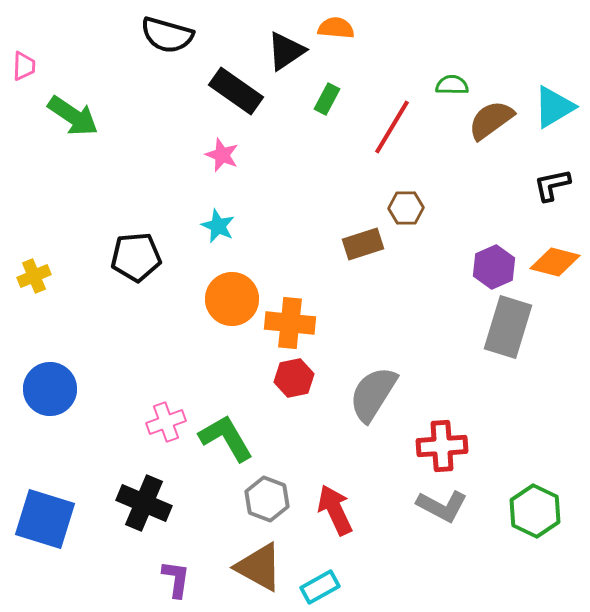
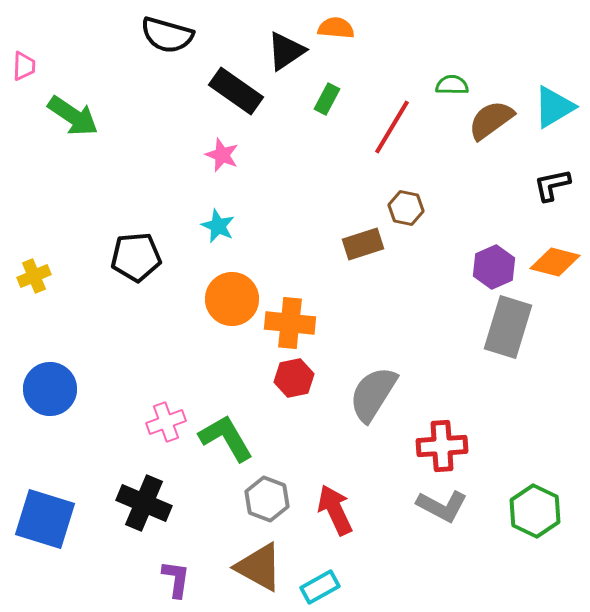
brown hexagon: rotated 12 degrees clockwise
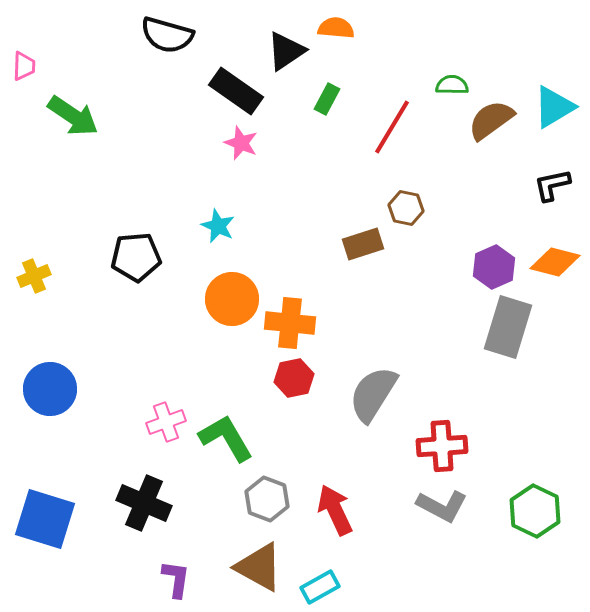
pink star: moved 19 px right, 12 px up
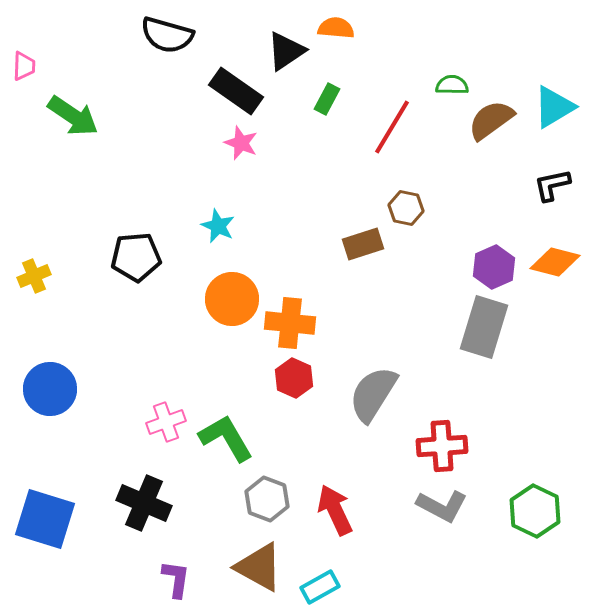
gray rectangle: moved 24 px left
red hexagon: rotated 24 degrees counterclockwise
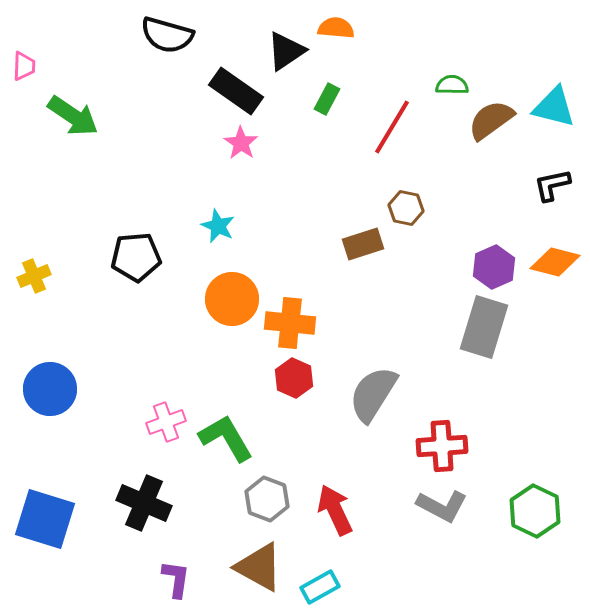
cyan triangle: rotated 45 degrees clockwise
pink star: rotated 12 degrees clockwise
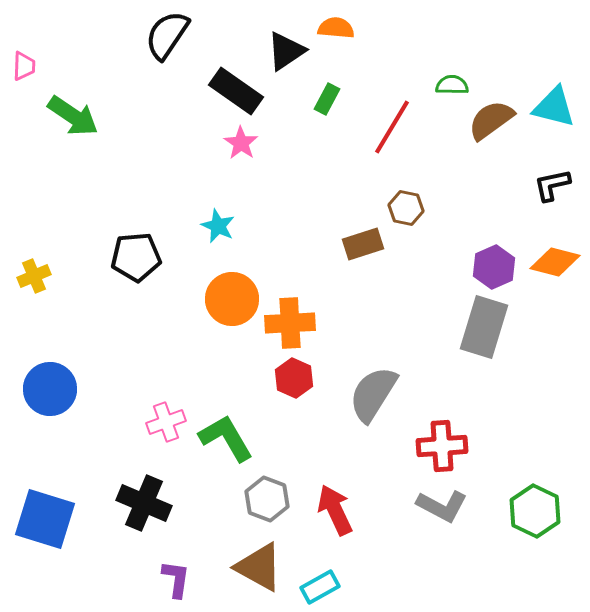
black semicircle: rotated 108 degrees clockwise
orange cross: rotated 9 degrees counterclockwise
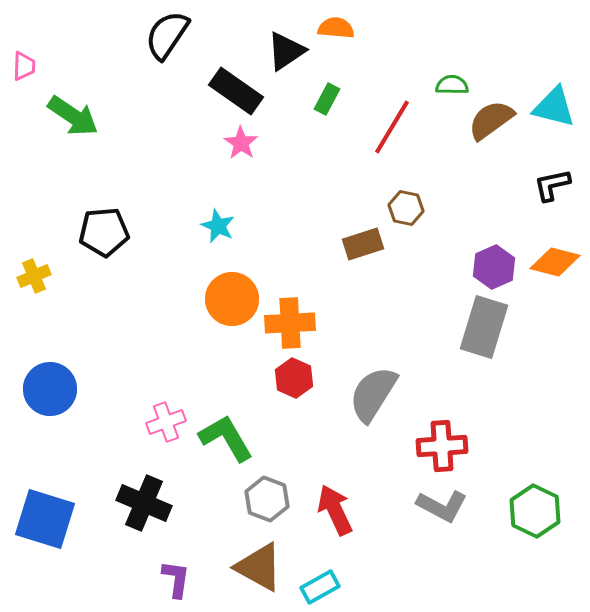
black pentagon: moved 32 px left, 25 px up
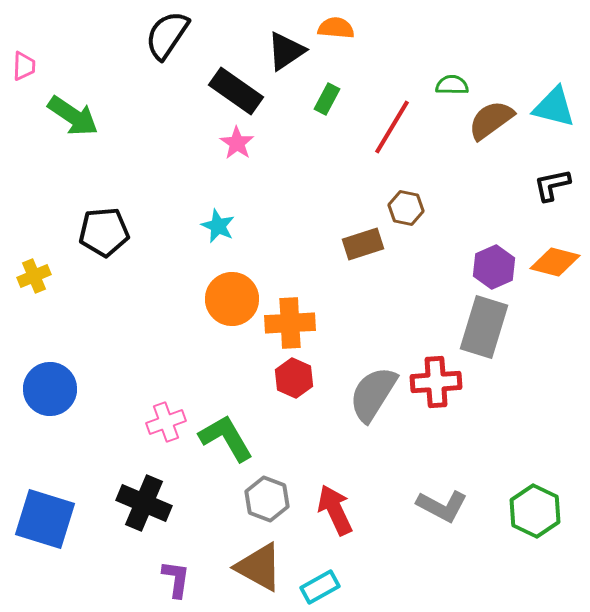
pink star: moved 4 px left
red cross: moved 6 px left, 64 px up
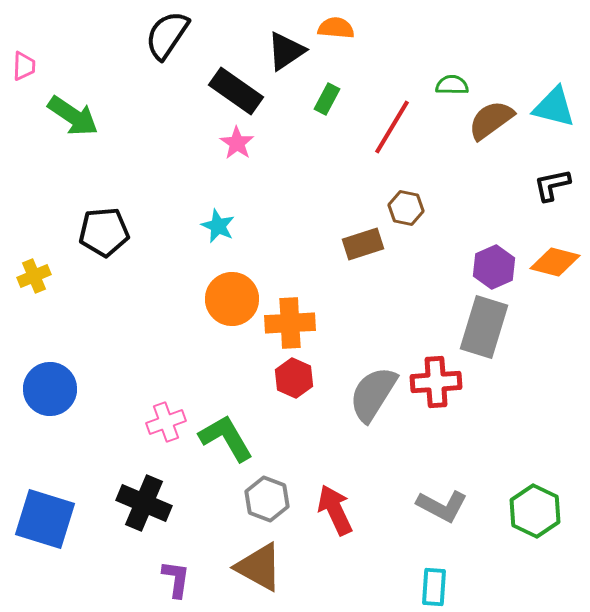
cyan rectangle: moved 114 px right; rotated 57 degrees counterclockwise
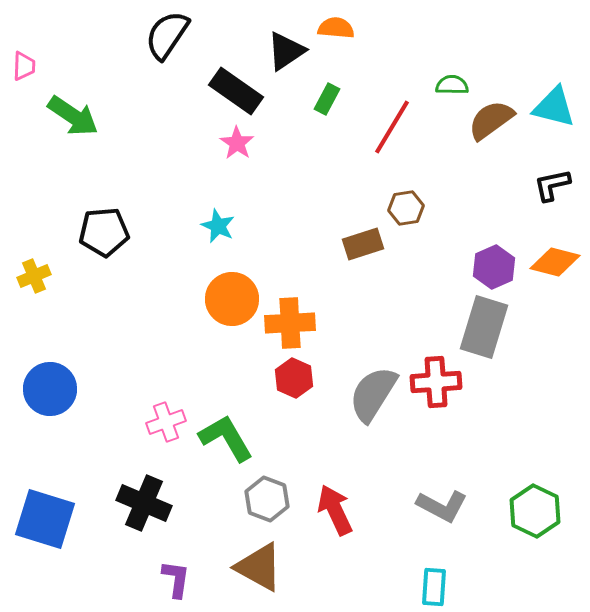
brown hexagon: rotated 20 degrees counterclockwise
